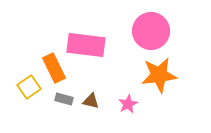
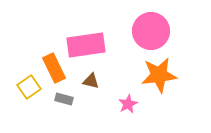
pink rectangle: rotated 15 degrees counterclockwise
brown triangle: moved 20 px up
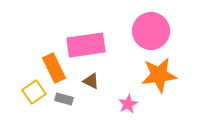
brown triangle: rotated 12 degrees clockwise
yellow square: moved 5 px right, 5 px down
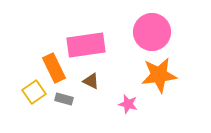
pink circle: moved 1 px right, 1 px down
pink star: rotated 30 degrees counterclockwise
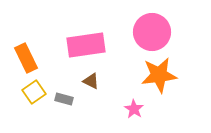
orange rectangle: moved 28 px left, 10 px up
pink star: moved 6 px right, 5 px down; rotated 18 degrees clockwise
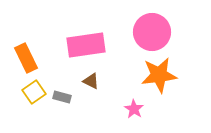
gray rectangle: moved 2 px left, 2 px up
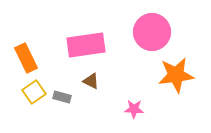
orange star: moved 17 px right
pink star: rotated 30 degrees counterclockwise
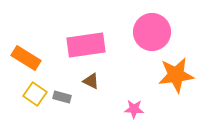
orange rectangle: rotated 32 degrees counterclockwise
yellow square: moved 1 px right, 2 px down; rotated 20 degrees counterclockwise
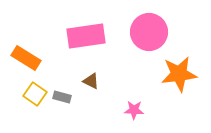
pink circle: moved 3 px left
pink rectangle: moved 9 px up
orange star: moved 3 px right, 1 px up
pink star: moved 1 px down
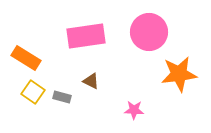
yellow square: moved 2 px left, 2 px up
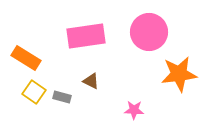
yellow square: moved 1 px right
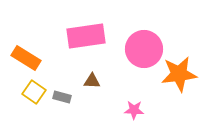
pink circle: moved 5 px left, 17 px down
brown triangle: moved 1 px right; rotated 24 degrees counterclockwise
